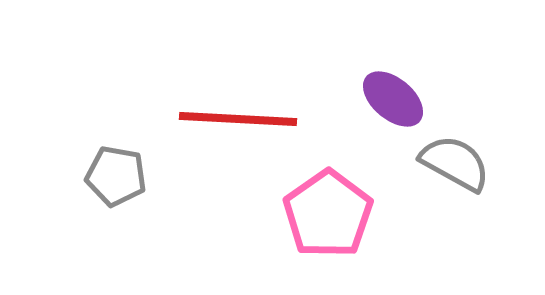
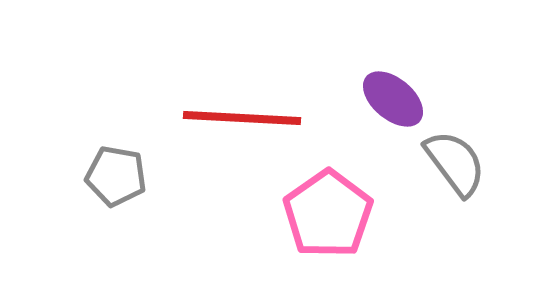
red line: moved 4 px right, 1 px up
gray semicircle: rotated 24 degrees clockwise
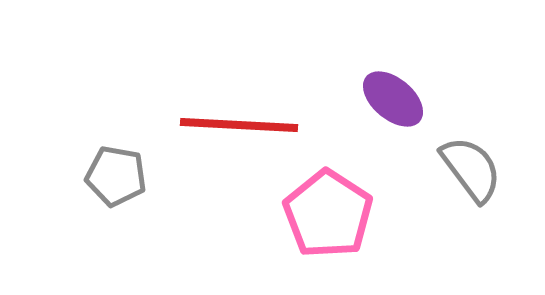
red line: moved 3 px left, 7 px down
gray semicircle: moved 16 px right, 6 px down
pink pentagon: rotated 4 degrees counterclockwise
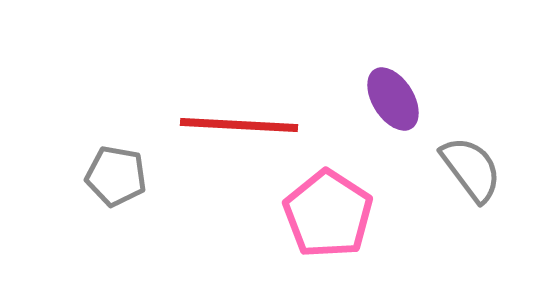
purple ellipse: rotated 18 degrees clockwise
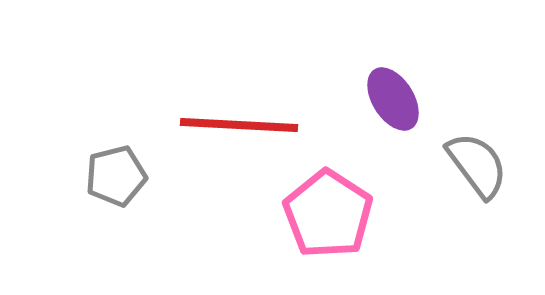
gray semicircle: moved 6 px right, 4 px up
gray pentagon: rotated 24 degrees counterclockwise
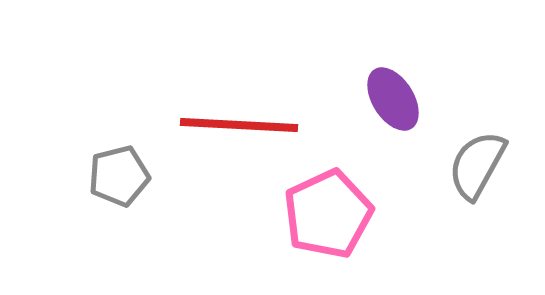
gray semicircle: rotated 114 degrees counterclockwise
gray pentagon: moved 3 px right
pink pentagon: rotated 14 degrees clockwise
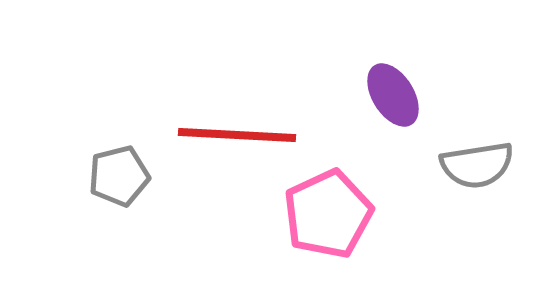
purple ellipse: moved 4 px up
red line: moved 2 px left, 10 px down
gray semicircle: rotated 128 degrees counterclockwise
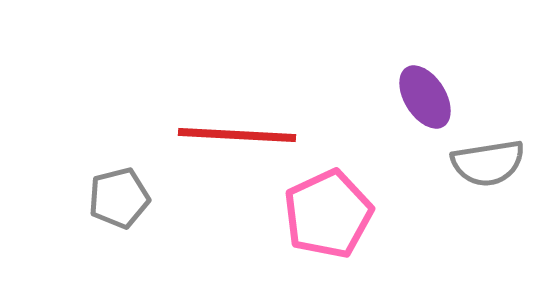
purple ellipse: moved 32 px right, 2 px down
gray semicircle: moved 11 px right, 2 px up
gray pentagon: moved 22 px down
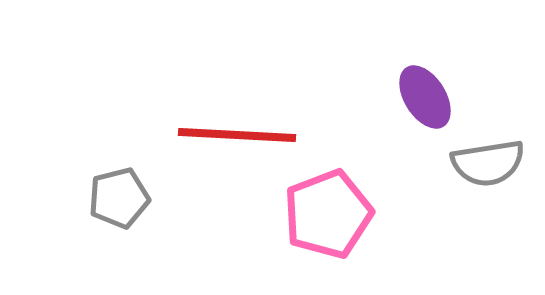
pink pentagon: rotated 4 degrees clockwise
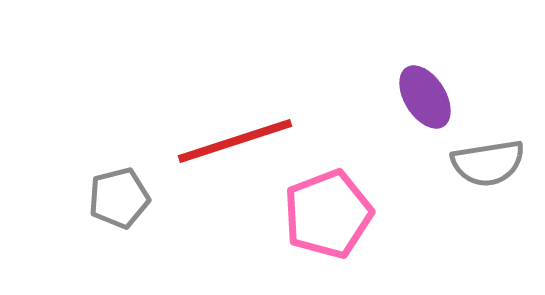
red line: moved 2 px left, 6 px down; rotated 21 degrees counterclockwise
